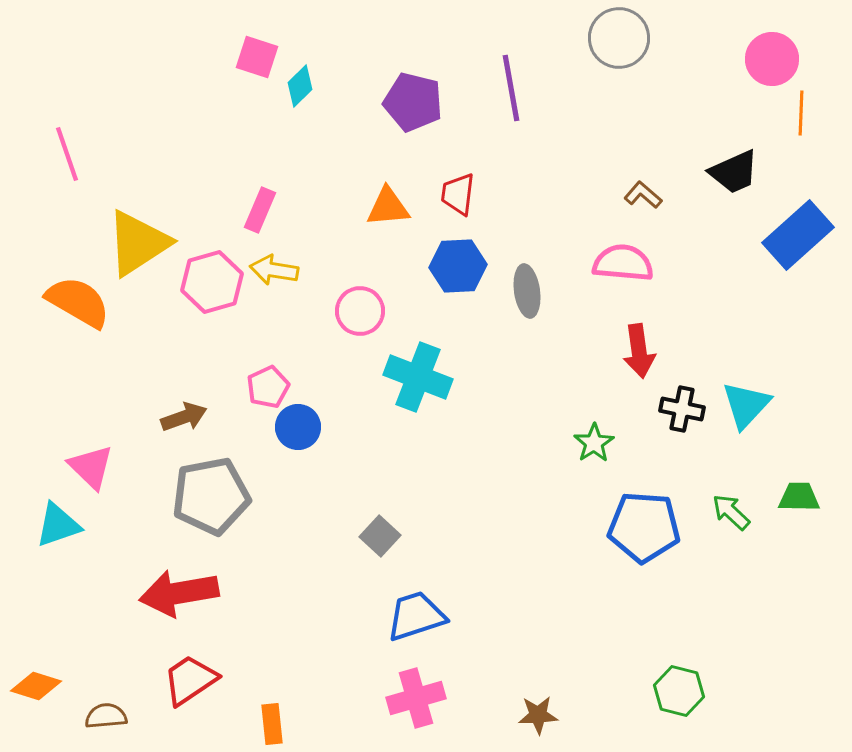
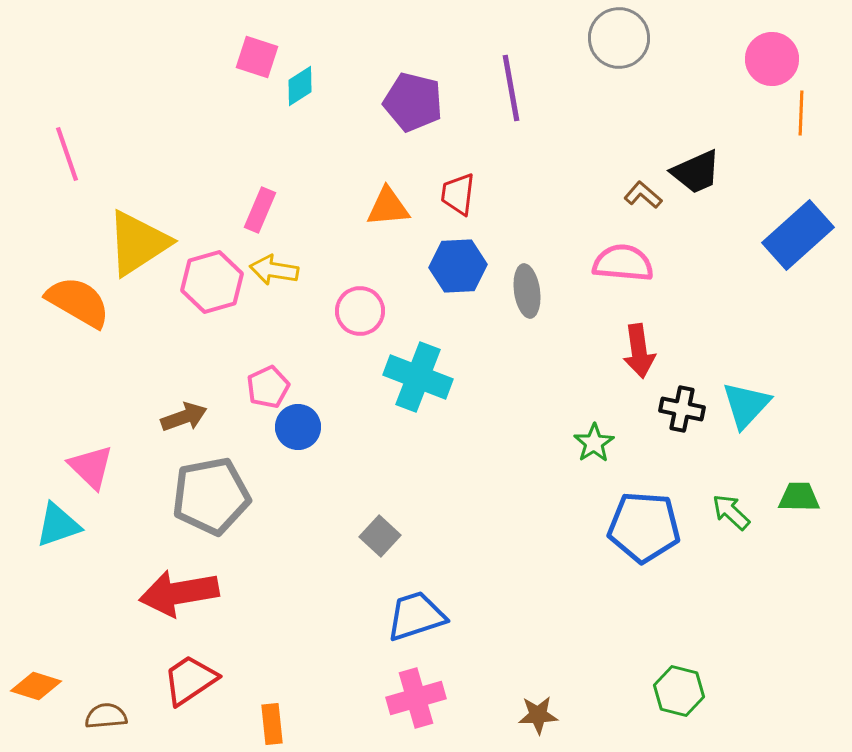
cyan diamond at (300, 86): rotated 12 degrees clockwise
black trapezoid at (734, 172): moved 38 px left
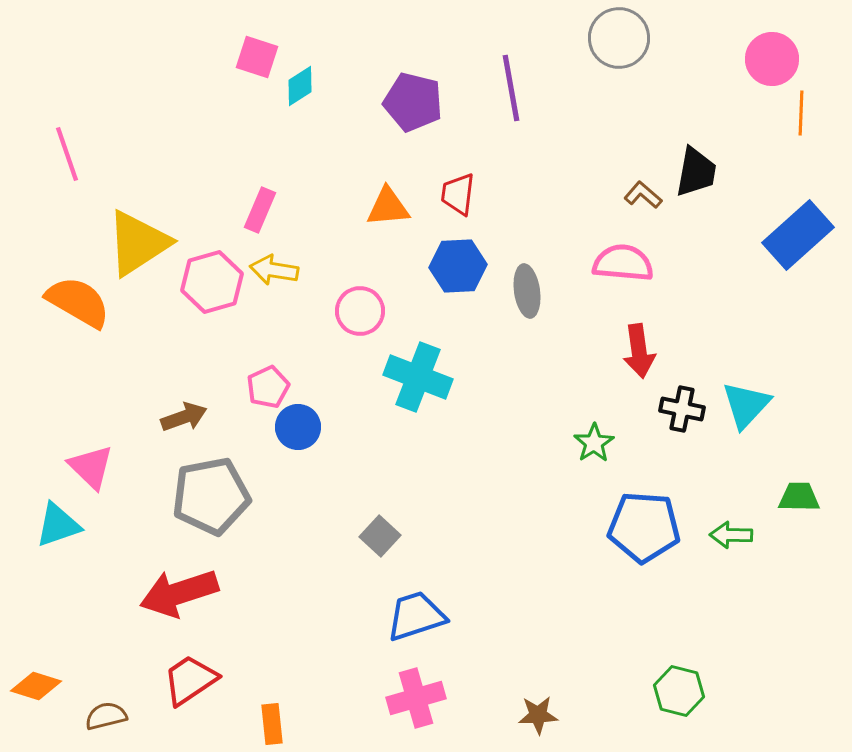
black trapezoid at (696, 172): rotated 56 degrees counterclockwise
green arrow at (731, 512): moved 23 px down; rotated 42 degrees counterclockwise
red arrow at (179, 593): rotated 8 degrees counterclockwise
brown semicircle at (106, 716): rotated 9 degrees counterclockwise
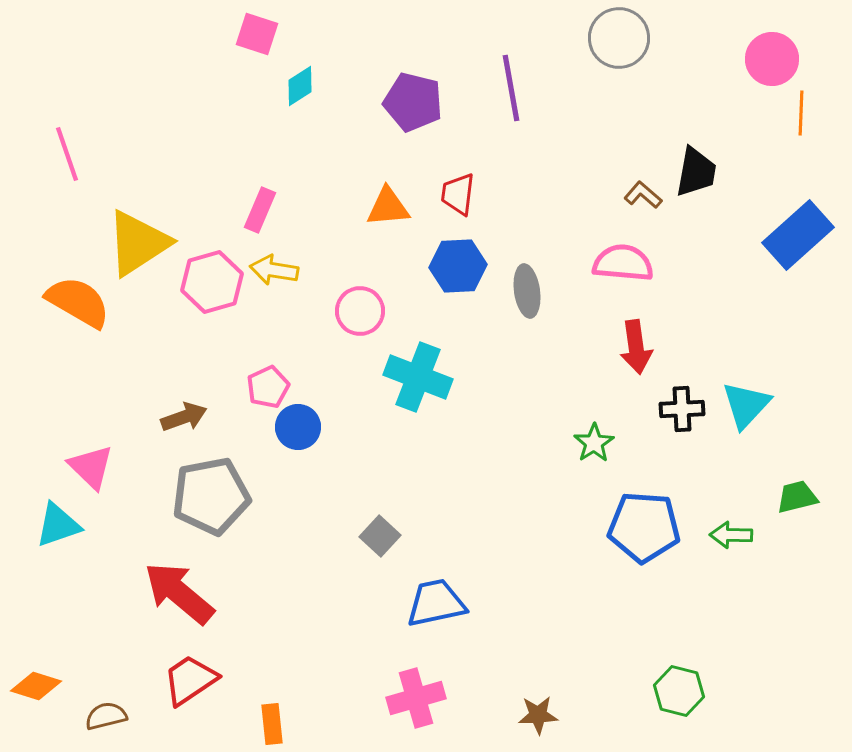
pink square at (257, 57): moved 23 px up
red arrow at (639, 351): moved 3 px left, 4 px up
black cross at (682, 409): rotated 15 degrees counterclockwise
green trapezoid at (799, 497): moved 2 px left; rotated 15 degrees counterclockwise
red arrow at (179, 593): rotated 58 degrees clockwise
blue trapezoid at (416, 616): moved 20 px right, 13 px up; rotated 6 degrees clockwise
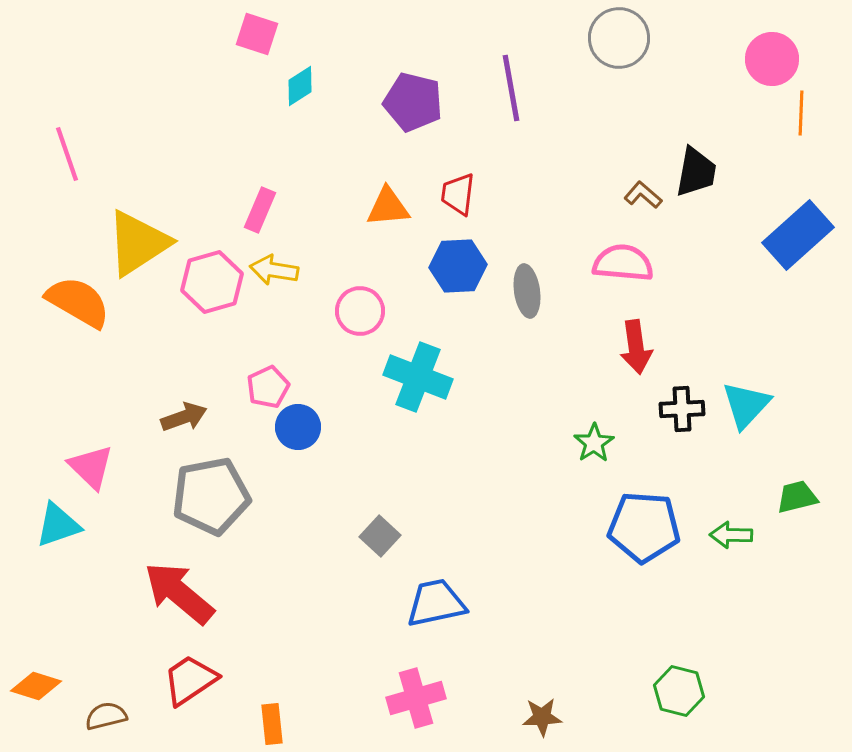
brown star at (538, 715): moved 4 px right, 2 px down
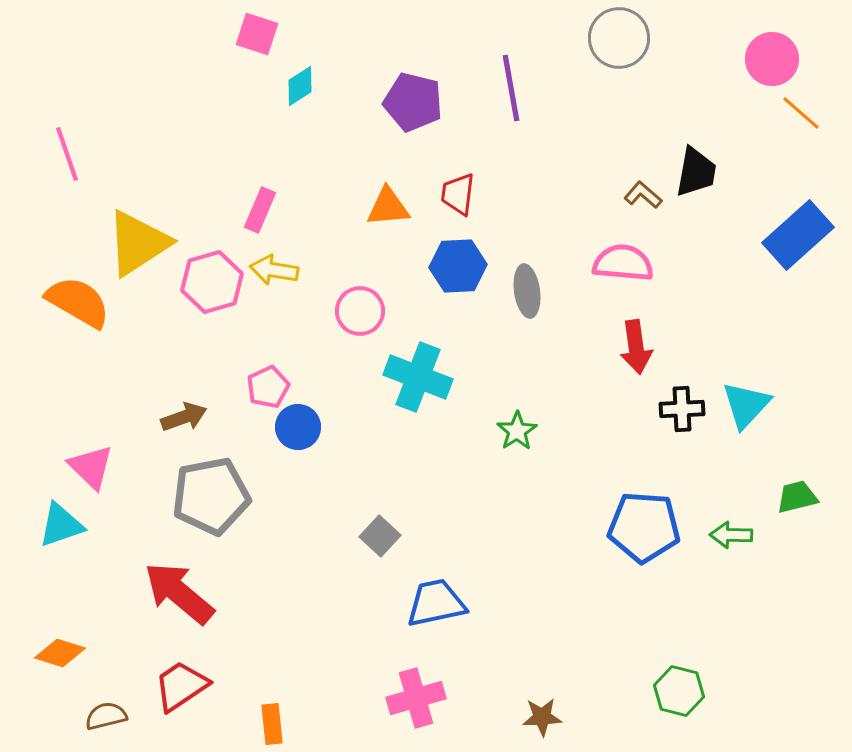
orange line at (801, 113): rotated 51 degrees counterclockwise
green star at (594, 443): moved 77 px left, 12 px up
cyan triangle at (58, 525): moved 3 px right
red trapezoid at (190, 680): moved 9 px left, 6 px down
orange diamond at (36, 686): moved 24 px right, 33 px up
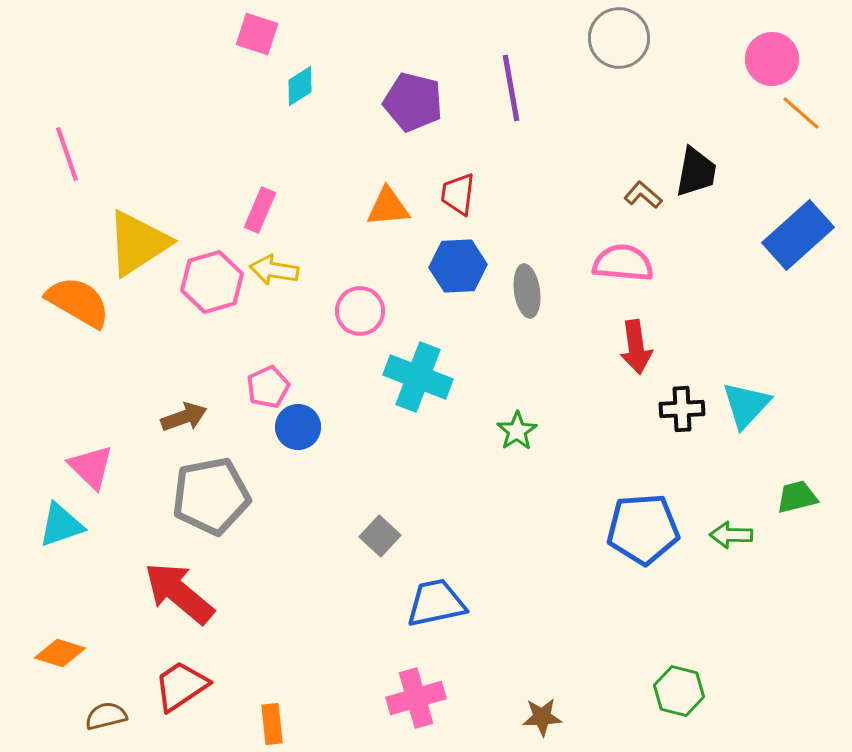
blue pentagon at (644, 527): moved 1 px left, 2 px down; rotated 8 degrees counterclockwise
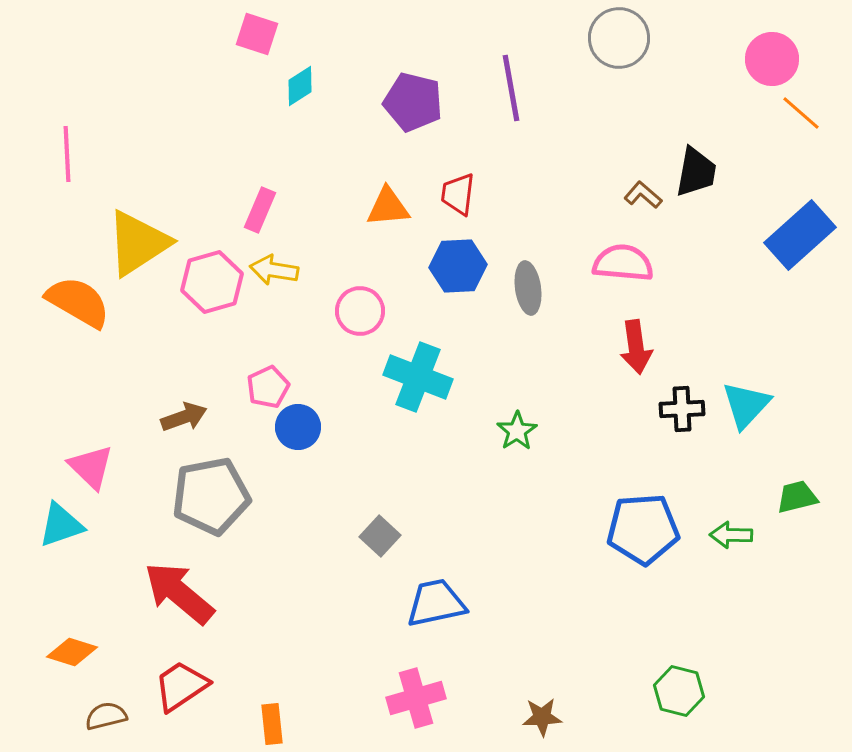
pink line at (67, 154): rotated 16 degrees clockwise
blue rectangle at (798, 235): moved 2 px right
gray ellipse at (527, 291): moved 1 px right, 3 px up
orange diamond at (60, 653): moved 12 px right, 1 px up
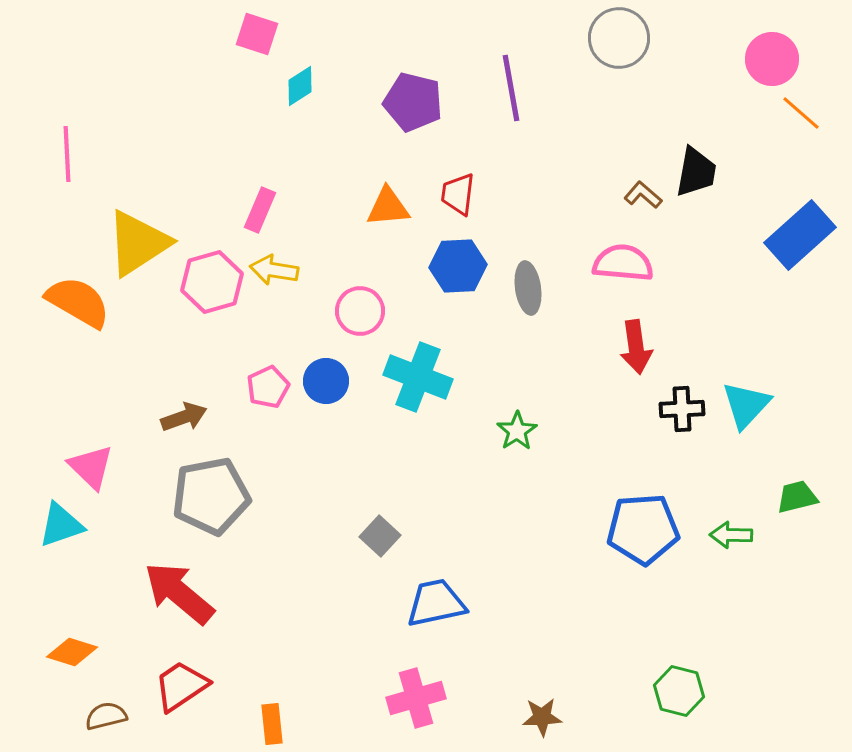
blue circle at (298, 427): moved 28 px right, 46 px up
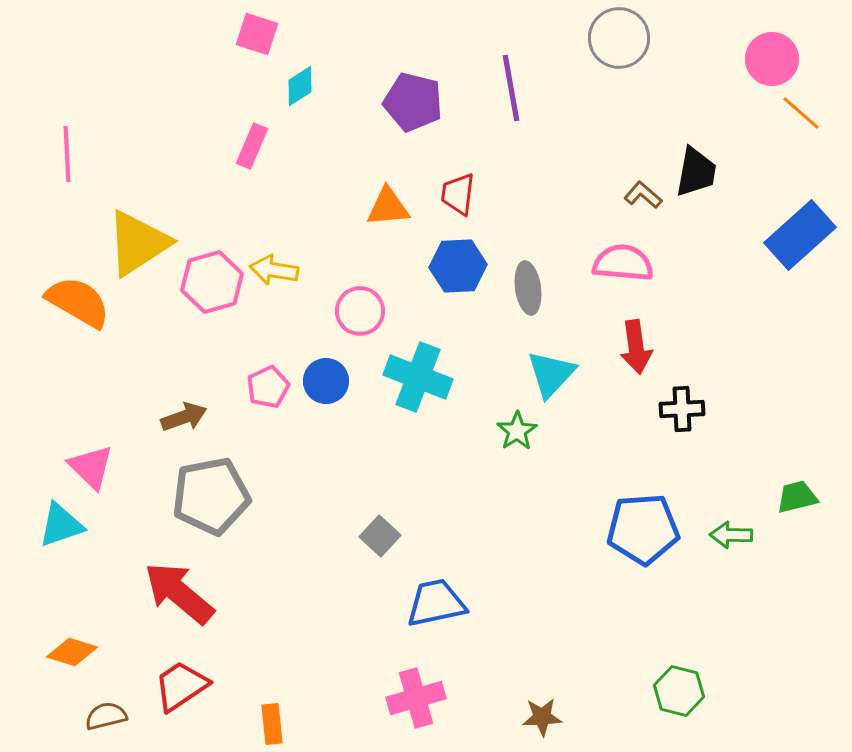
pink rectangle at (260, 210): moved 8 px left, 64 px up
cyan triangle at (746, 405): moved 195 px left, 31 px up
